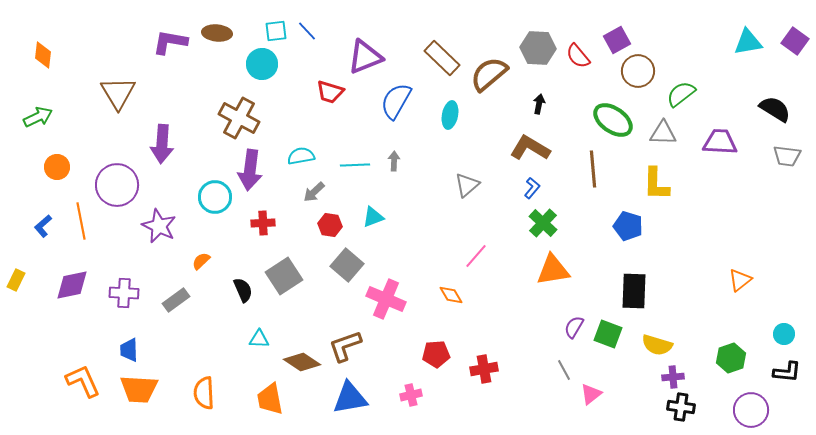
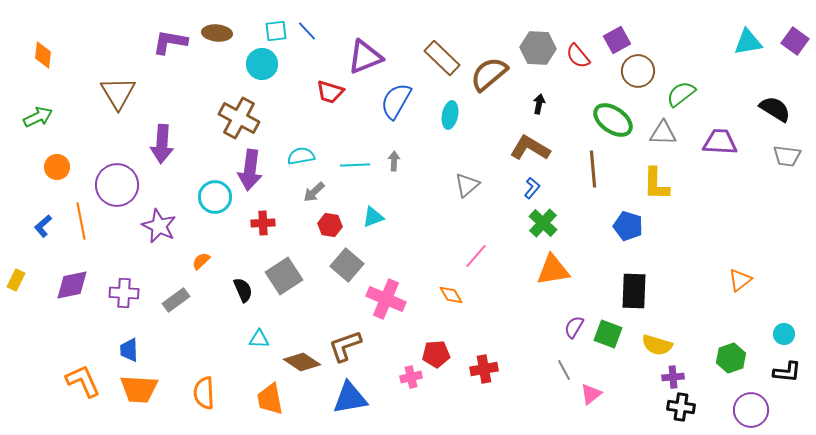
pink cross at (411, 395): moved 18 px up
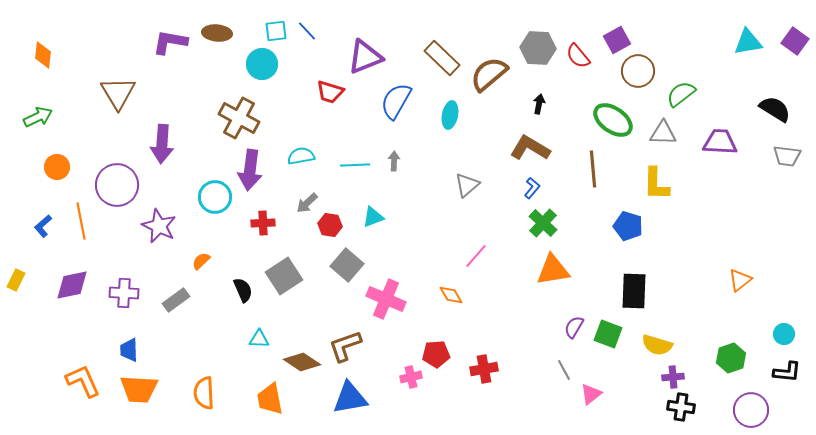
gray arrow at (314, 192): moved 7 px left, 11 px down
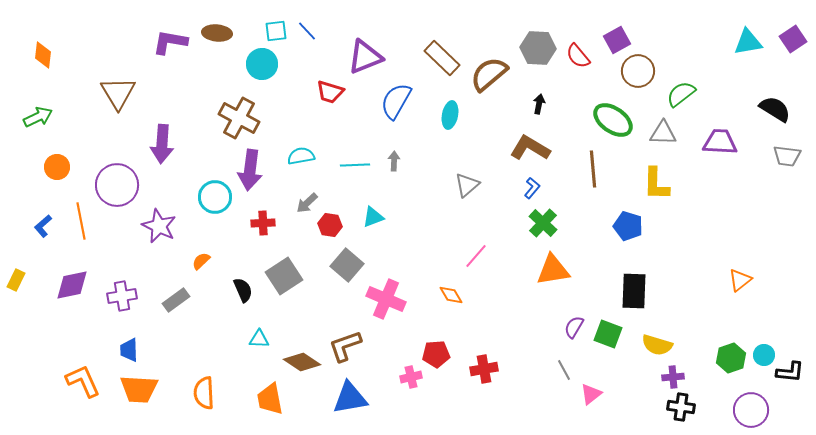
purple square at (795, 41): moved 2 px left, 2 px up; rotated 20 degrees clockwise
purple cross at (124, 293): moved 2 px left, 3 px down; rotated 12 degrees counterclockwise
cyan circle at (784, 334): moved 20 px left, 21 px down
black L-shape at (787, 372): moved 3 px right
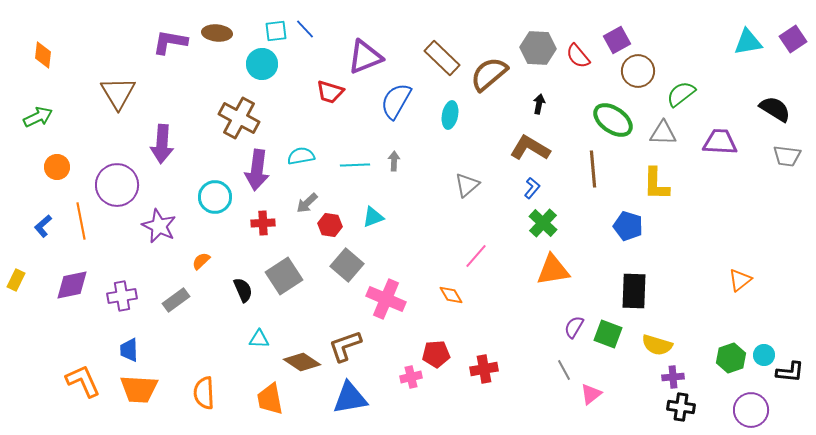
blue line at (307, 31): moved 2 px left, 2 px up
purple arrow at (250, 170): moved 7 px right
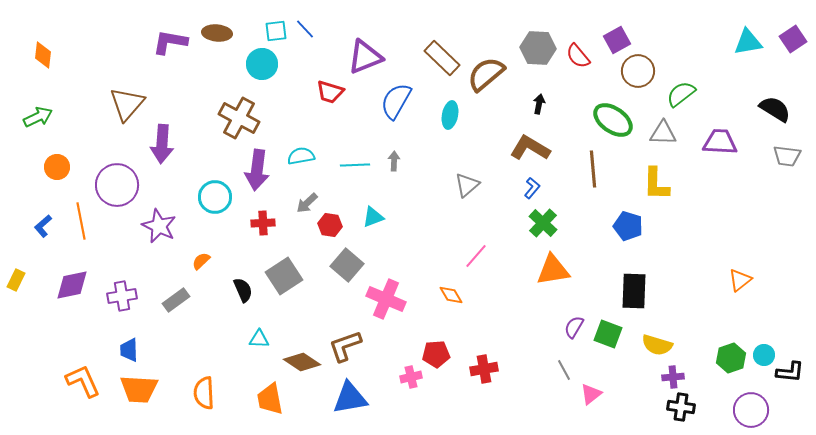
brown semicircle at (489, 74): moved 3 px left
brown triangle at (118, 93): moved 9 px right, 11 px down; rotated 12 degrees clockwise
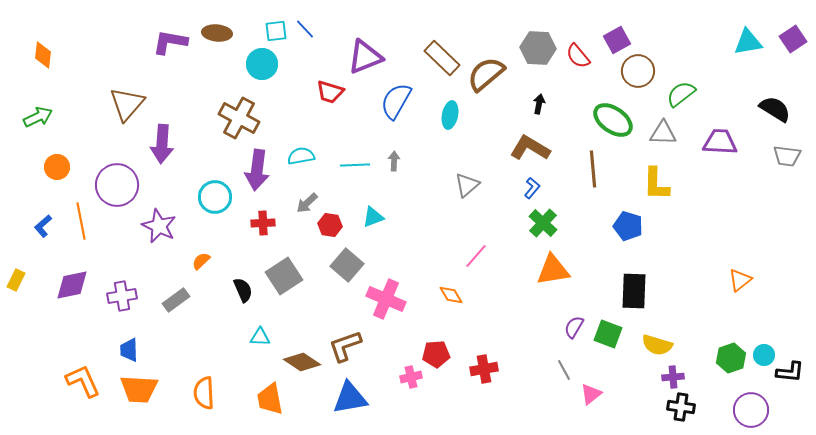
cyan triangle at (259, 339): moved 1 px right, 2 px up
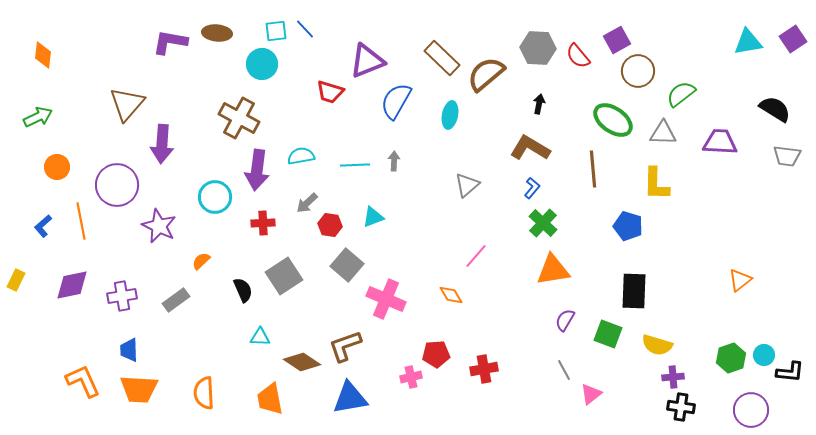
purple triangle at (365, 57): moved 2 px right, 4 px down
purple semicircle at (574, 327): moved 9 px left, 7 px up
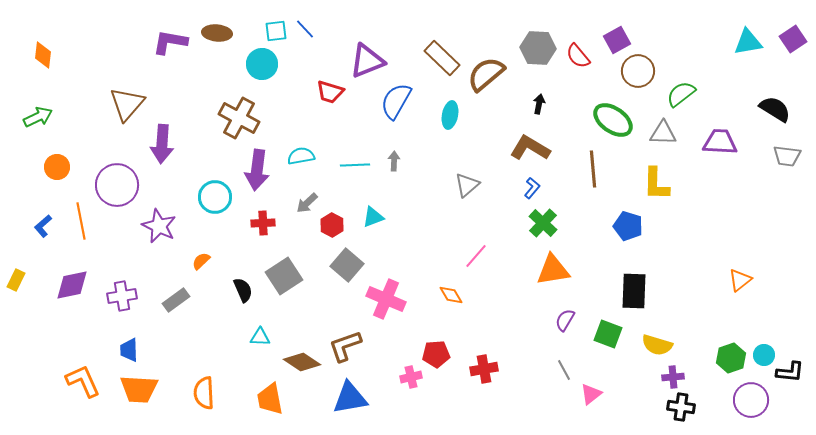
red hexagon at (330, 225): moved 2 px right; rotated 20 degrees clockwise
purple circle at (751, 410): moved 10 px up
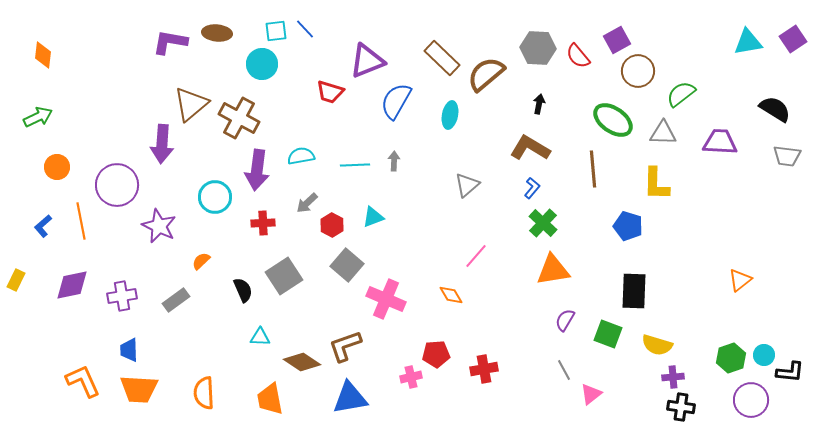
brown triangle at (127, 104): moved 64 px right; rotated 9 degrees clockwise
